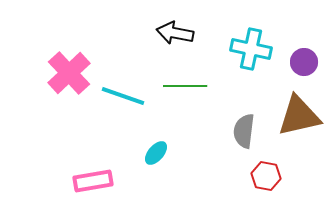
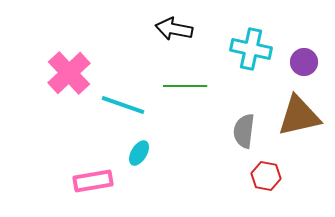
black arrow: moved 1 px left, 4 px up
cyan line: moved 9 px down
cyan ellipse: moved 17 px left; rotated 10 degrees counterclockwise
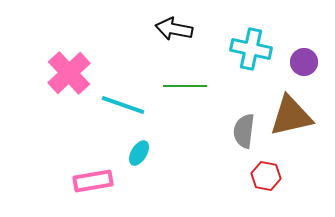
brown triangle: moved 8 px left
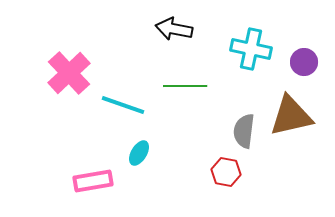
red hexagon: moved 40 px left, 4 px up
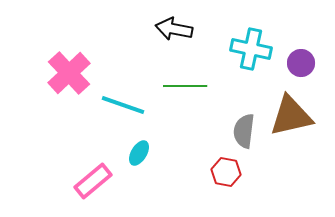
purple circle: moved 3 px left, 1 px down
pink rectangle: rotated 30 degrees counterclockwise
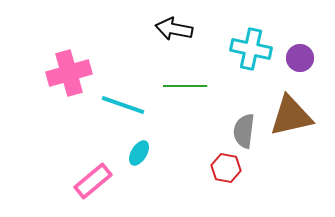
purple circle: moved 1 px left, 5 px up
pink cross: rotated 27 degrees clockwise
red hexagon: moved 4 px up
